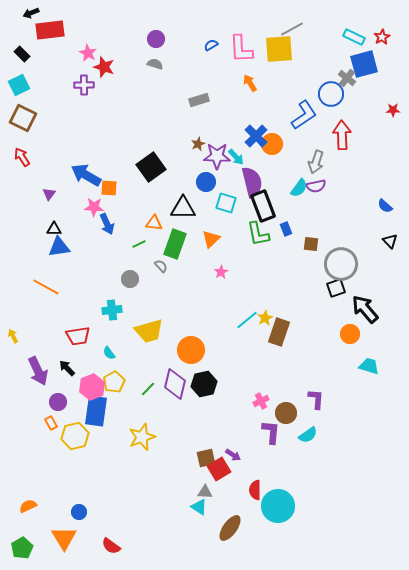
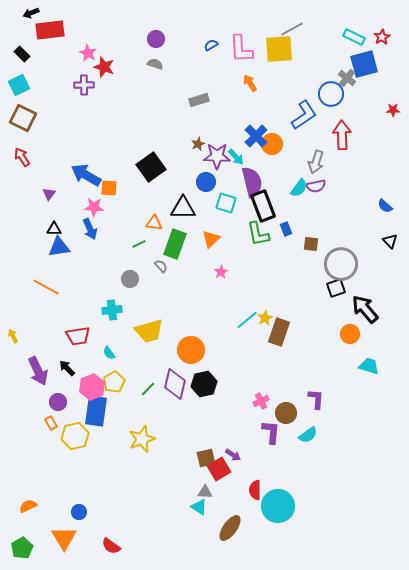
blue arrow at (107, 224): moved 17 px left, 5 px down
yellow star at (142, 437): moved 2 px down
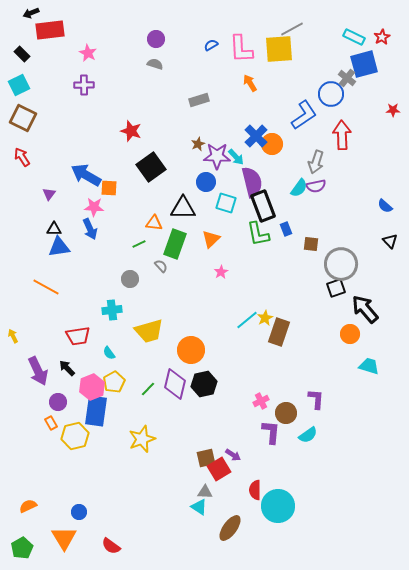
red star at (104, 67): moved 27 px right, 64 px down
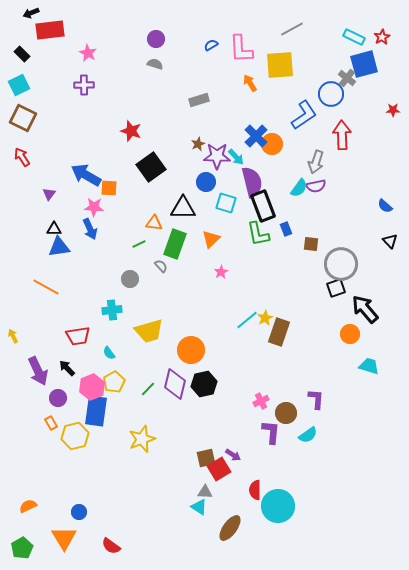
yellow square at (279, 49): moved 1 px right, 16 px down
purple circle at (58, 402): moved 4 px up
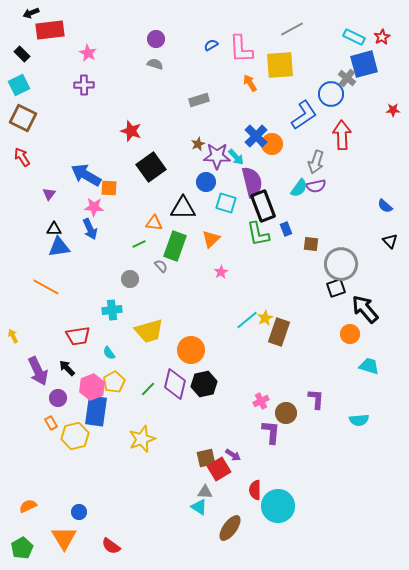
green rectangle at (175, 244): moved 2 px down
cyan semicircle at (308, 435): moved 51 px right, 15 px up; rotated 30 degrees clockwise
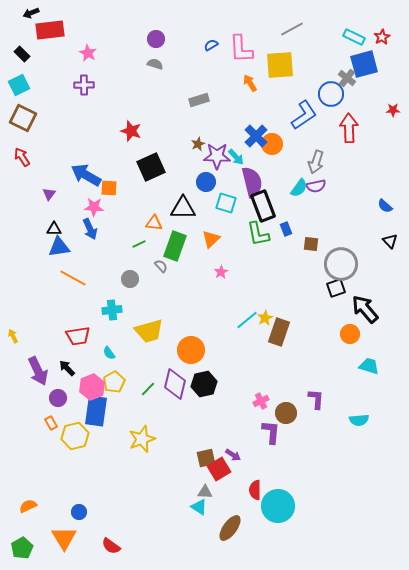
red arrow at (342, 135): moved 7 px right, 7 px up
black square at (151, 167): rotated 12 degrees clockwise
orange line at (46, 287): moved 27 px right, 9 px up
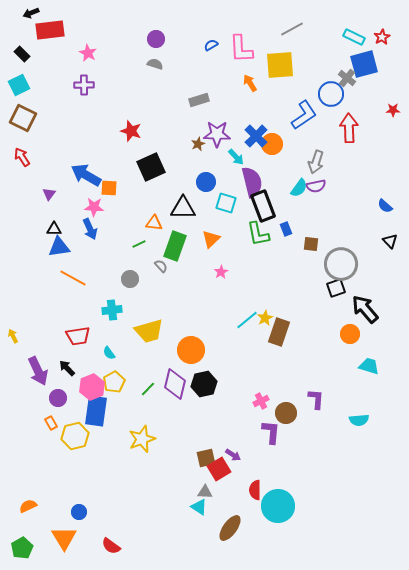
purple star at (217, 156): moved 22 px up
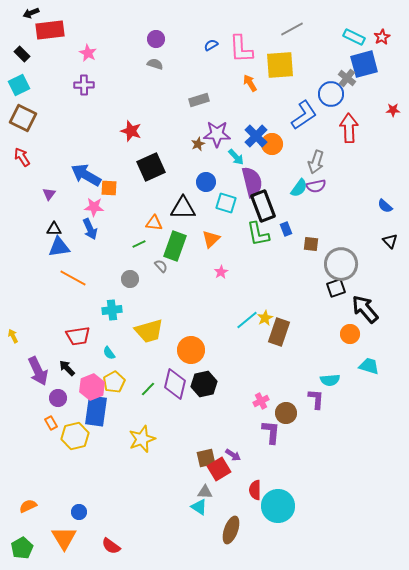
cyan semicircle at (359, 420): moved 29 px left, 40 px up
brown ellipse at (230, 528): moved 1 px right, 2 px down; rotated 16 degrees counterclockwise
